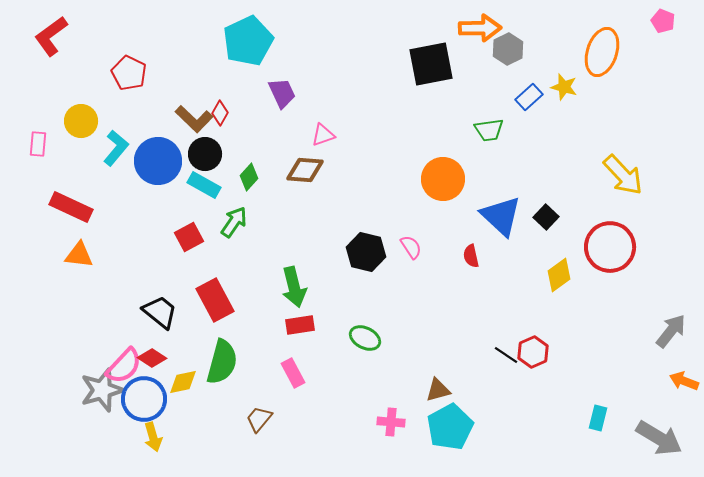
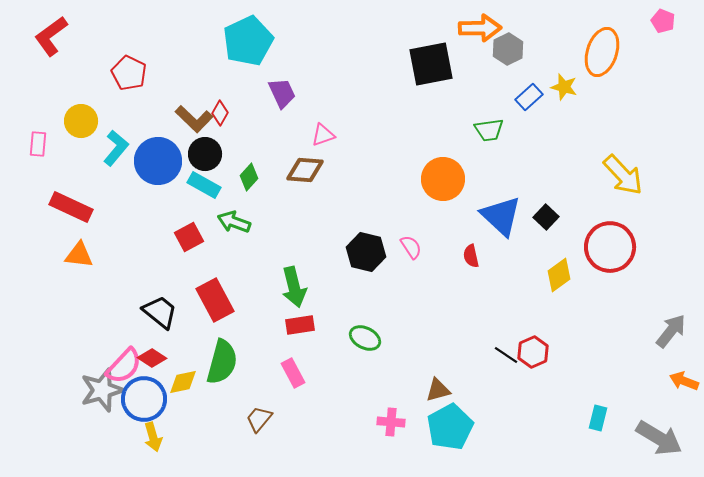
green arrow at (234, 222): rotated 104 degrees counterclockwise
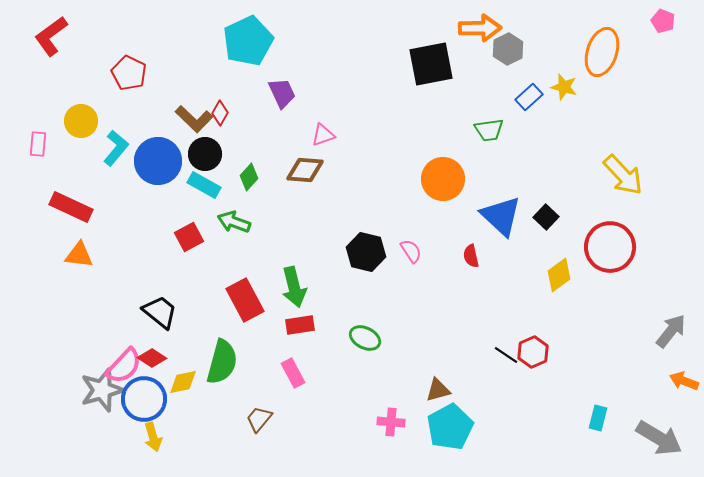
pink semicircle at (411, 247): moved 4 px down
red rectangle at (215, 300): moved 30 px right
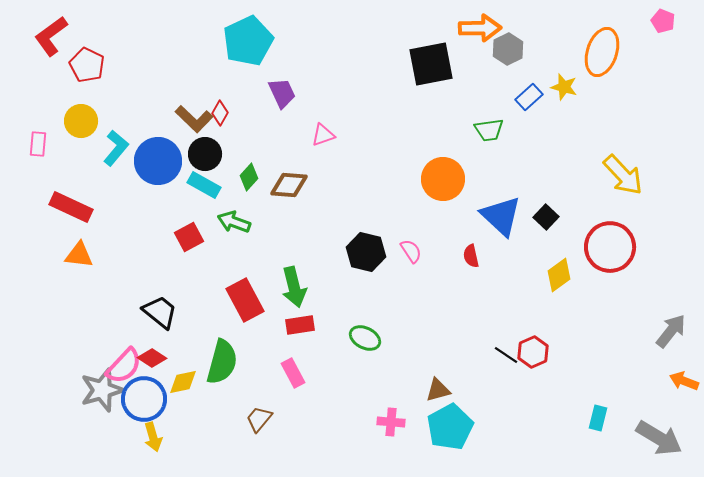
red pentagon at (129, 73): moved 42 px left, 8 px up
brown diamond at (305, 170): moved 16 px left, 15 px down
